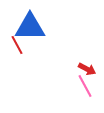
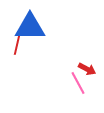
red line: rotated 42 degrees clockwise
pink line: moved 7 px left, 3 px up
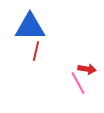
red line: moved 19 px right, 6 px down
red arrow: rotated 18 degrees counterclockwise
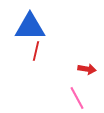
pink line: moved 1 px left, 15 px down
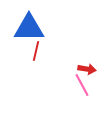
blue triangle: moved 1 px left, 1 px down
pink line: moved 5 px right, 13 px up
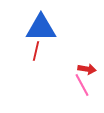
blue triangle: moved 12 px right
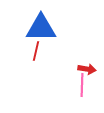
pink line: rotated 30 degrees clockwise
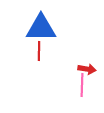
red line: moved 3 px right; rotated 12 degrees counterclockwise
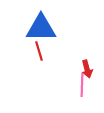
red line: rotated 18 degrees counterclockwise
red arrow: rotated 66 degrees clockwise
